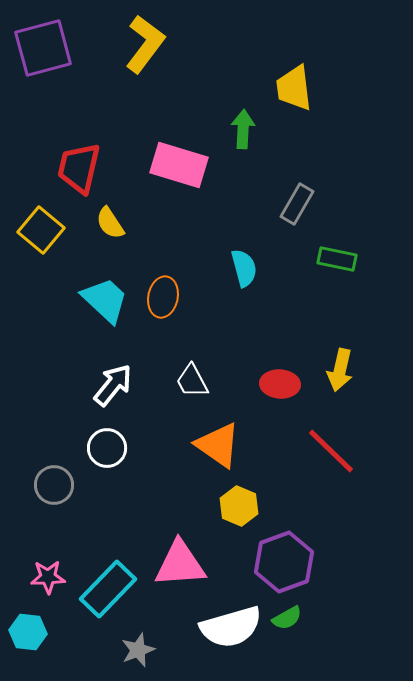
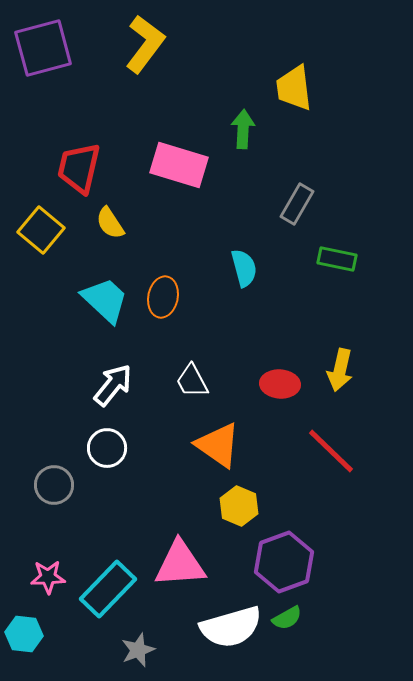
cyan hexagon: moved 4 px left, 2 px down
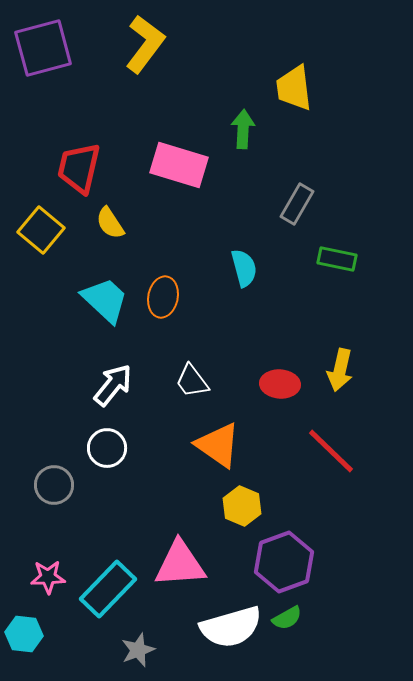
white trapezoid: rotated 9 degrees counterclockwise
yellow hexagon: moved 3 px right
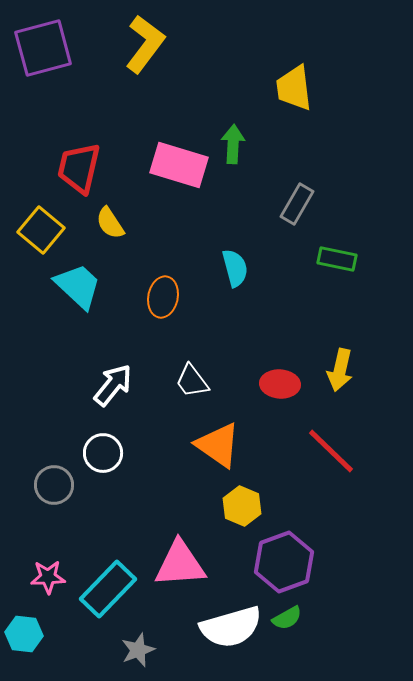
green arrow: moved 10 px left, 15 px down
cyan semicircle: moved 9 px left
cyan trapezoid: moved 27 px left, 14 px up
white circle: moved 4 px left, 5 px down
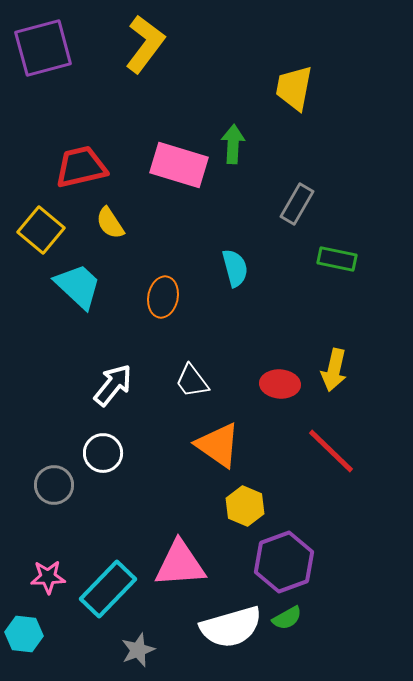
yellow trapezoid: rotated 18 degrees clockwise
red trapezoid: moved 2 px right, 1 px up; rotated 64 degrees clockwise
yellow arrow: moved 6 px left
yellow hexagon: moved 3 px right
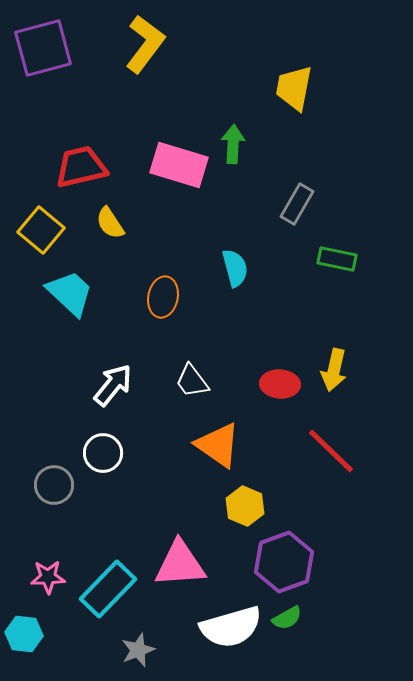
cyan trapezoid: moved 8 px left, 7 px down
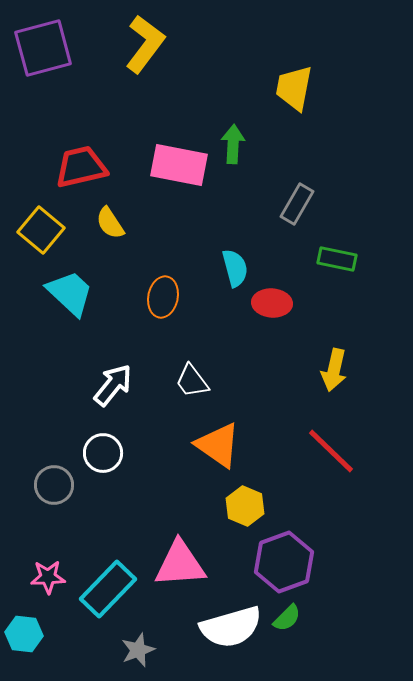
pink rectangle: rotated 6 degrees counterclockwise
red ellipse: moved 8 px left, 81 px up
green semicircle: rotated 16 degrees counterclockwise
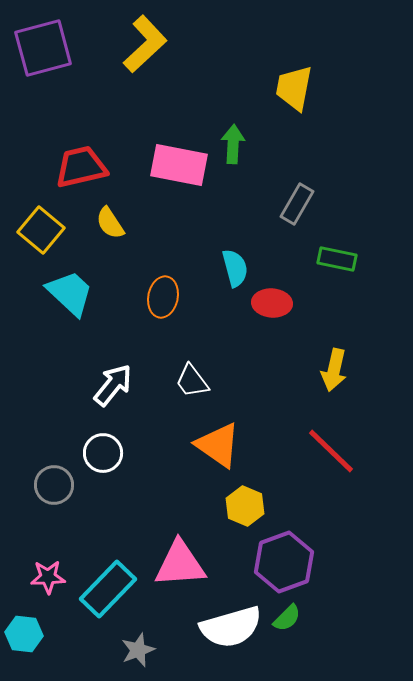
yellow L-shape: rotated 10 degrees clockwise
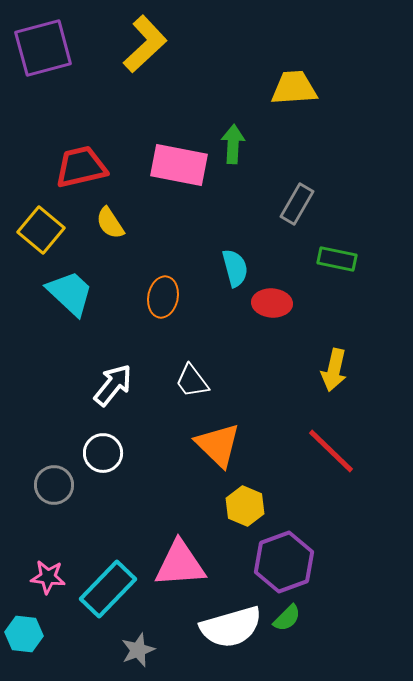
yellow trapezoid: rotated 75 degrees clockwise
orange triangle: rotated 9 degrees clockwise
pink star: rotated 8 degrees clockwise
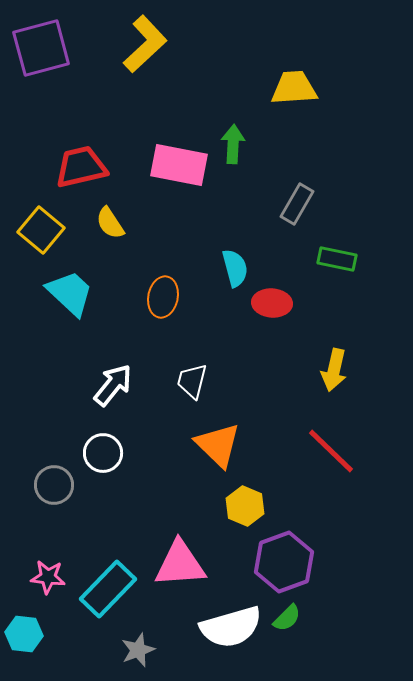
purple square: moved 2 px left
white trapezoid: rotated 51 degrees clockwise
